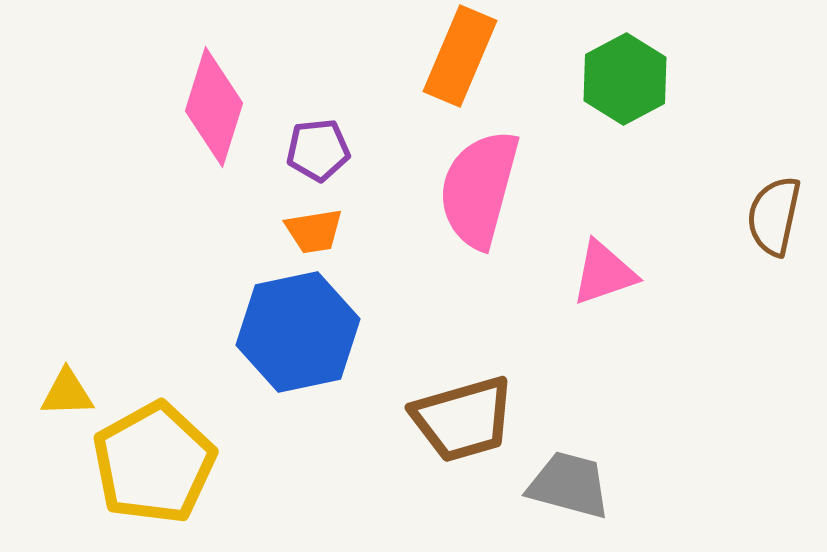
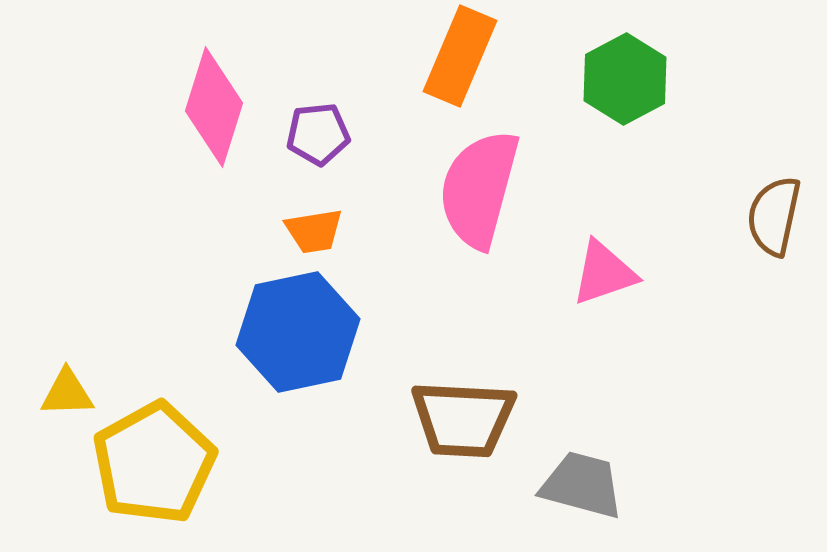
purple pentagon: moved 16 px up
brown trapezoid: rotated 19 degrees clockwise
gray trapezoid: moved 13 px right
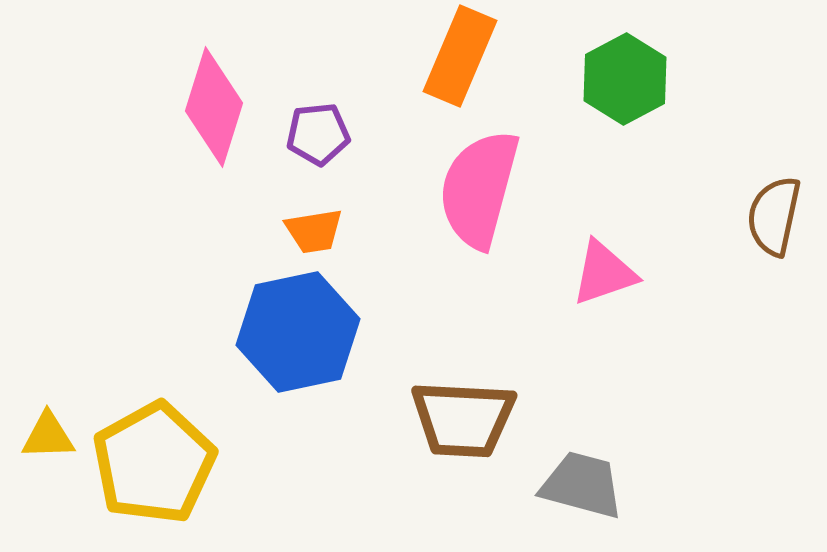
yellow triangle: moved 19 px left, 43 px down
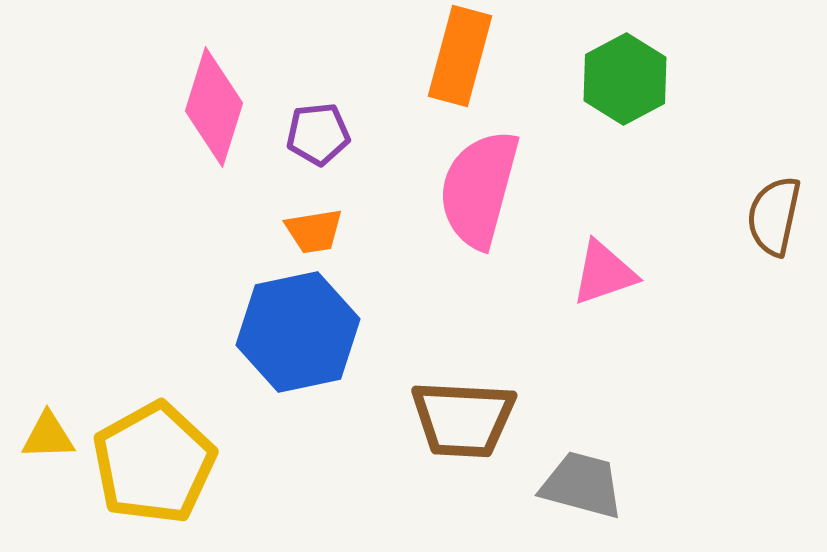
orange rectangle: rotated 8 degrees counterclockwise
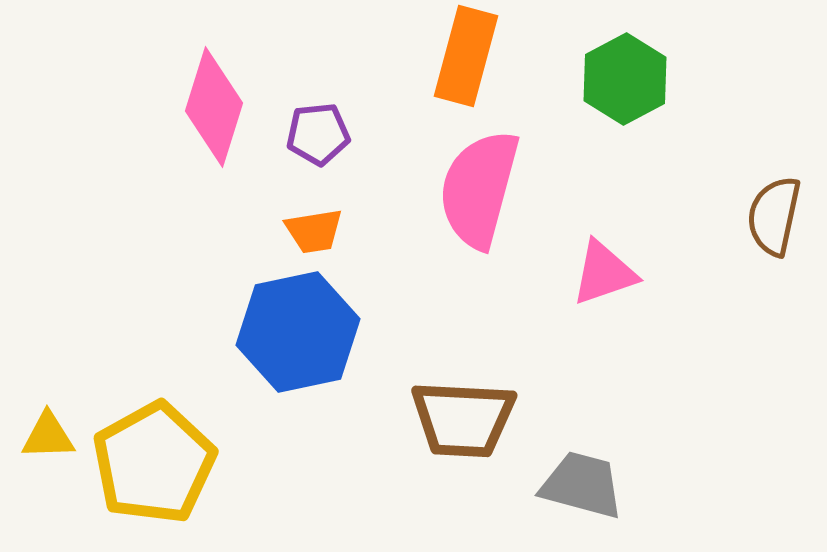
orange rectangle: moved 6 px right
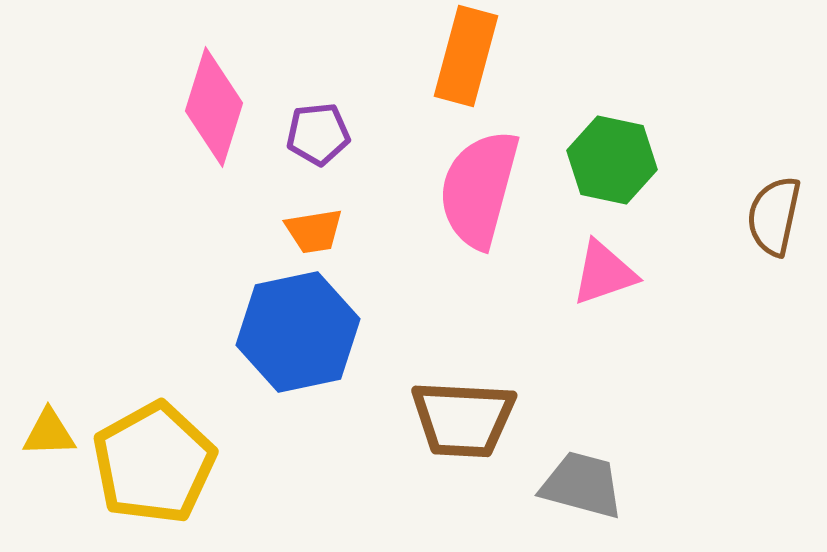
green hexagon: moved 13 px left, 81 px down; rotated 20 degrees counterclockwise
yellow triangle: moved 1 px right, 3 px up
